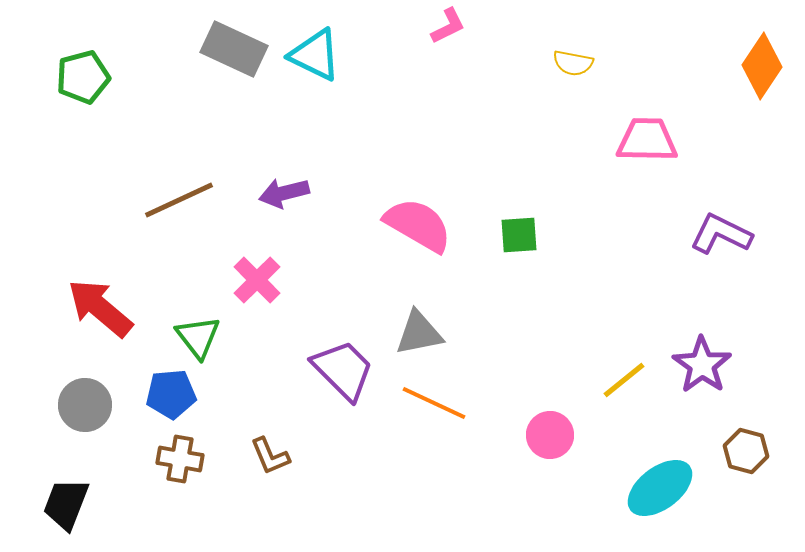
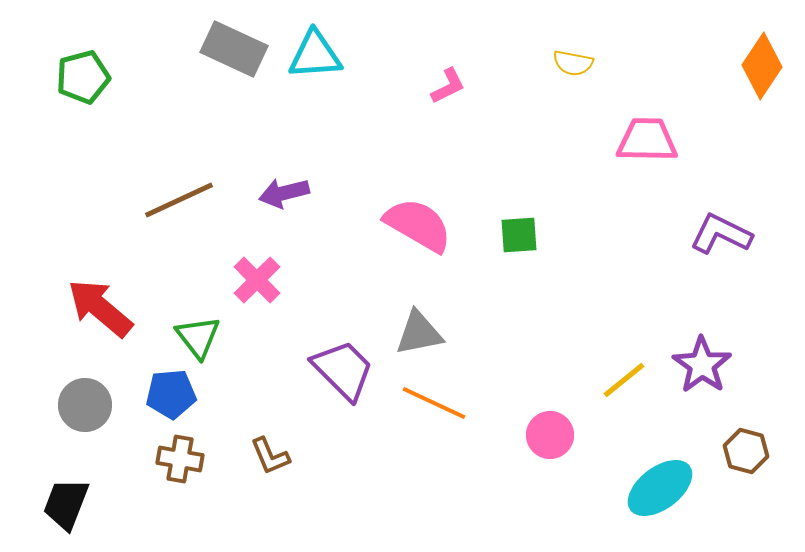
pink L-shape: moved 60 px down
cyan triangle: rotated 30 degrees counterclockwise
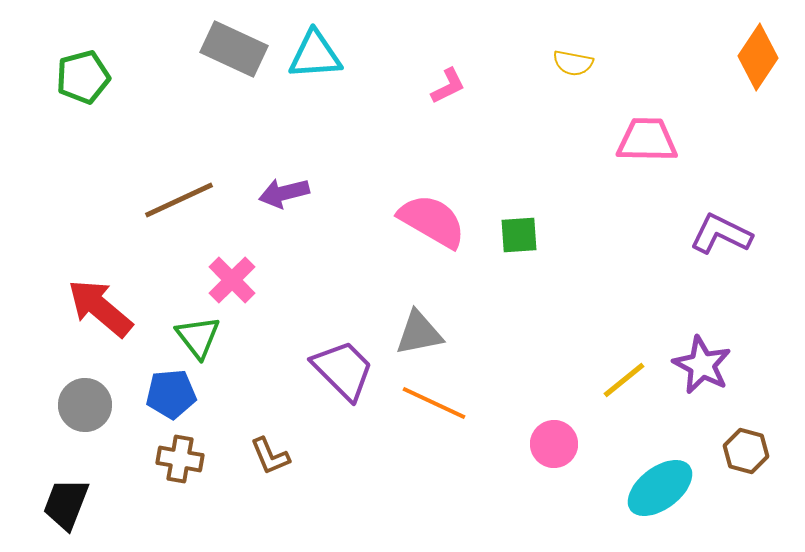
orange diamond: moved 4 px left, 9 px up
pink semicircle: moved 14 px right, 4 px up
pink cross: moved 25 px left
purple star: rotated 8 degrees counterclockwise
pink circle: moved 4 px right, 9 px down
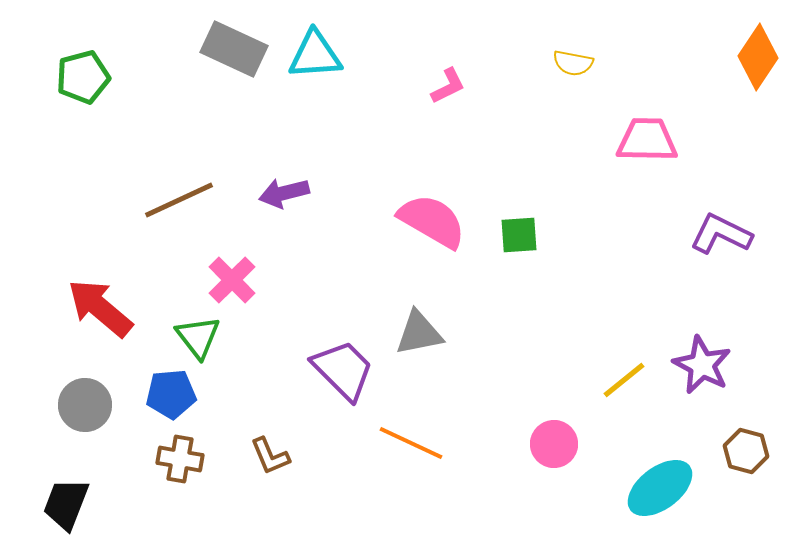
orange line: moved 23 px left, 40 px down
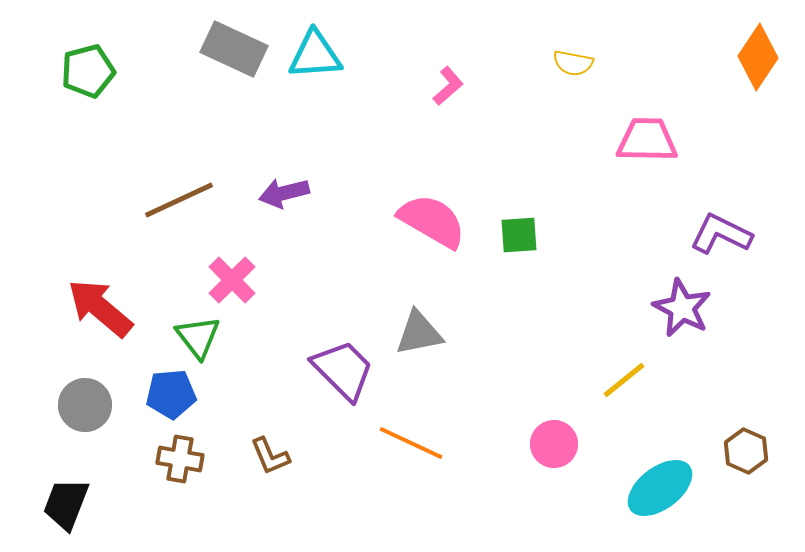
green pentagon: moved 5 px right, 6 px up
pink L-shape: rotated 15 degrees counterclockwise
purple star: moved 20 px left, 57 px up
brown hexagon: rotated 9 degrees clockwise
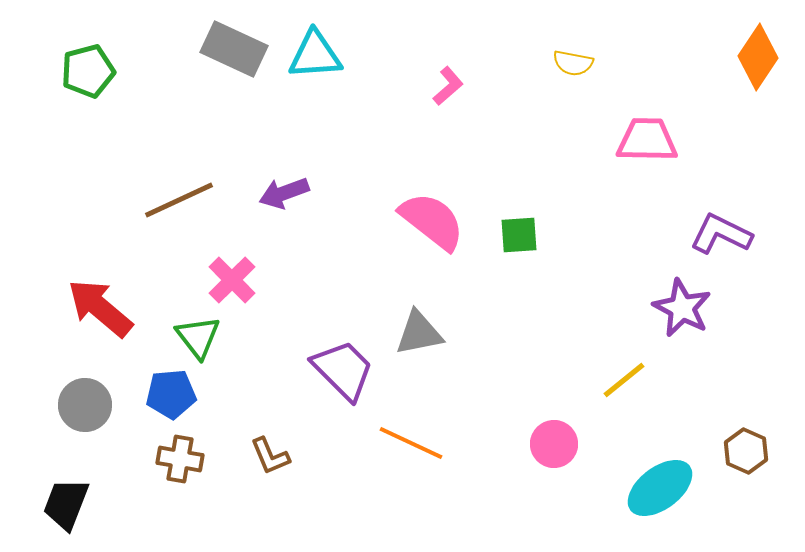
purple arrow: rotated 6 degrees counterclockwise
pink semicircle: rotated 8 degrees clockwise
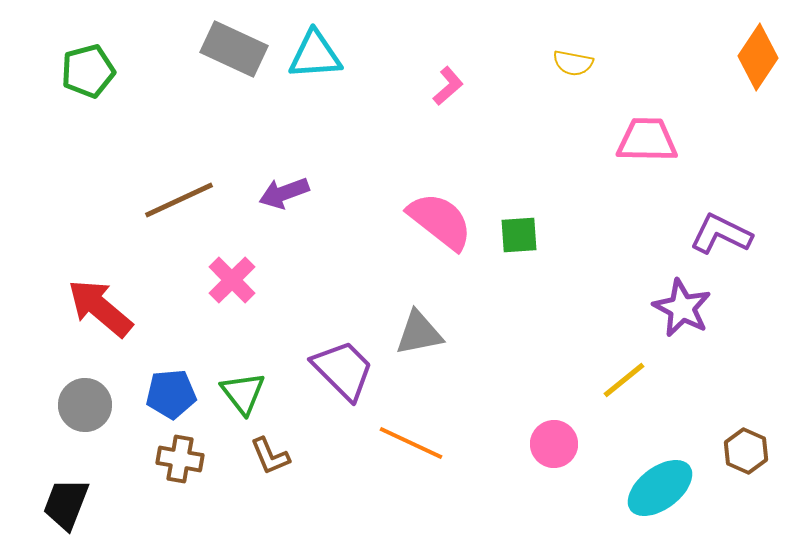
pink semicircle: moved 8 px right
green triangle: moved 45 px right, 56 px down
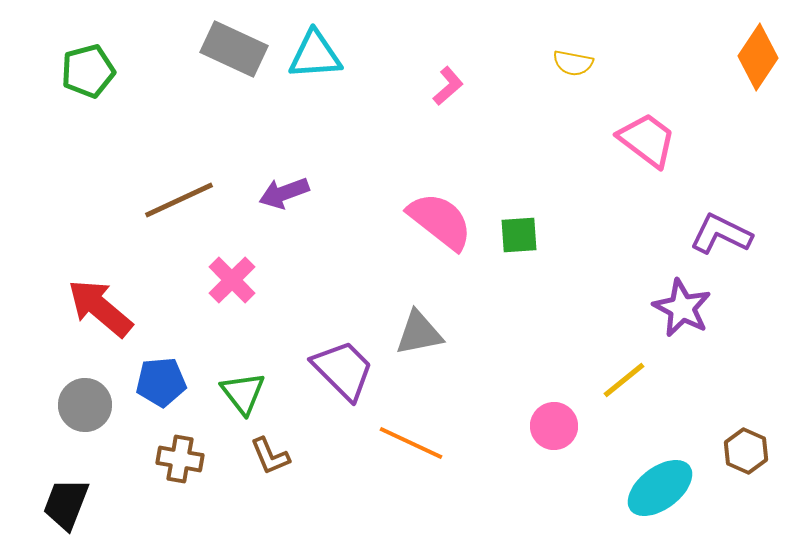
pink trapezoid: rotated 36 degrees clockwise
blue pentagon: moved 10 px left, 12 px up
pink circle: moved 18 px up
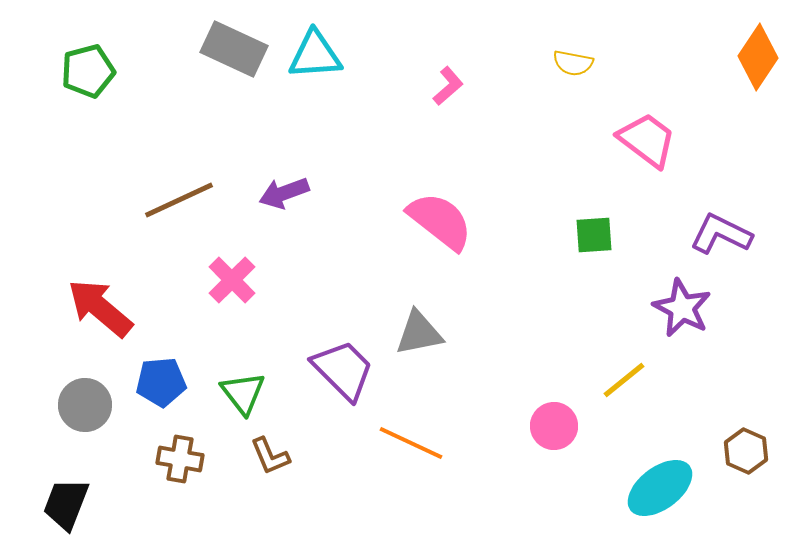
green square: moved 75 px right
